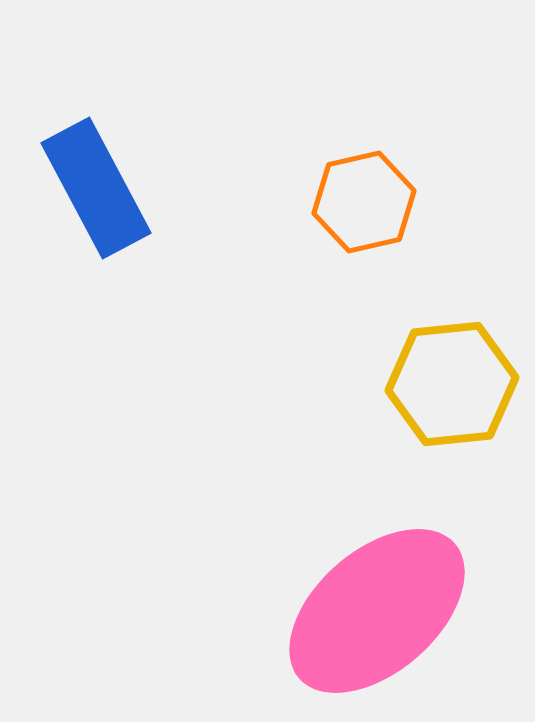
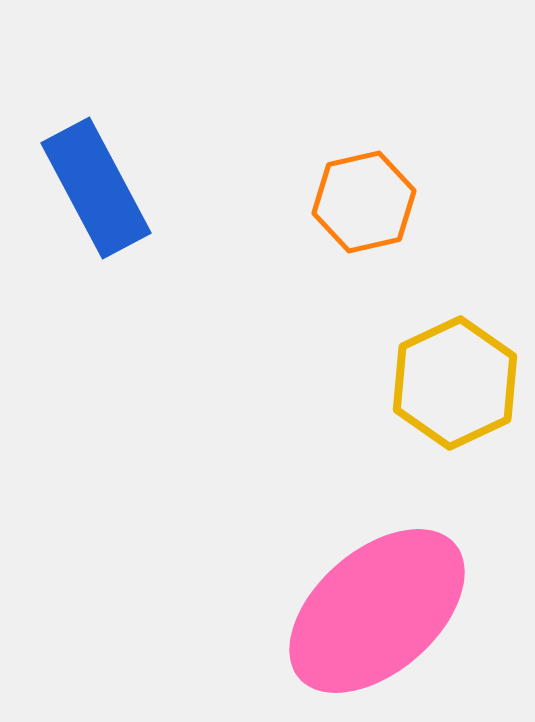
yellow hexagon: moved 3 px right, 1 px up; rotated 19 degrees counterclockwise
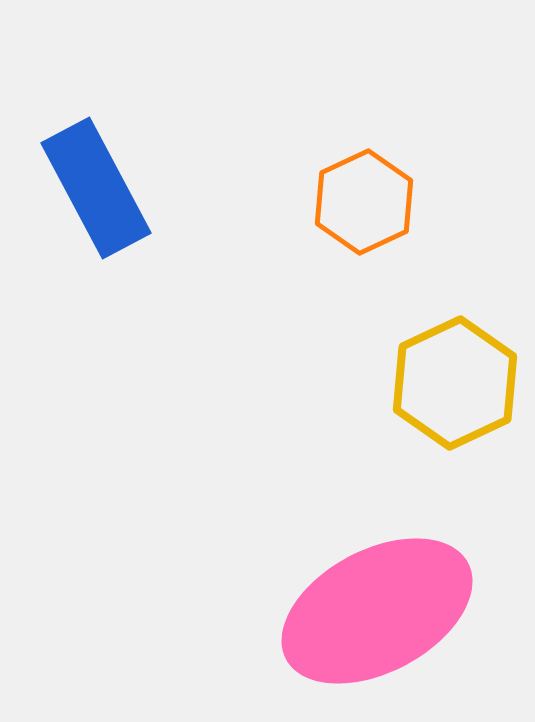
orange hexagon: rotated 12 degrees counterclockwise
pink ellipse: rotated 13 degrees clockwise
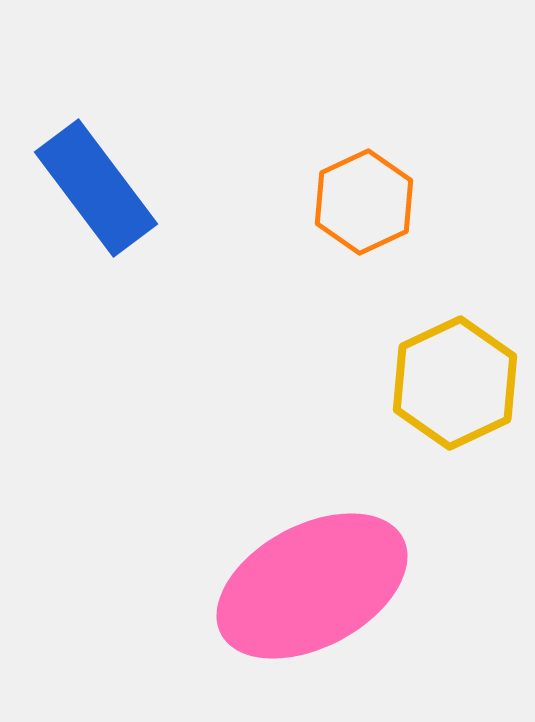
blue rectangle: rotated 9 degrees counterclockwise
pink ellipse: moved 65 px left, 25 px up
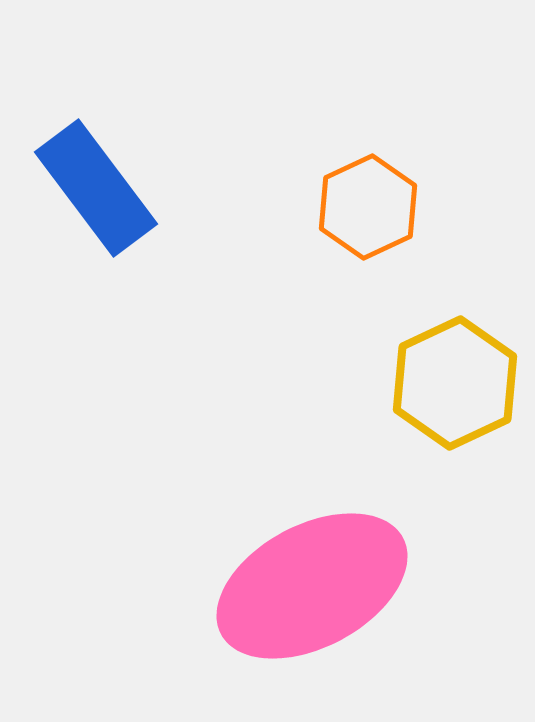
orange hexagon: moved 4 px right, 5 px down
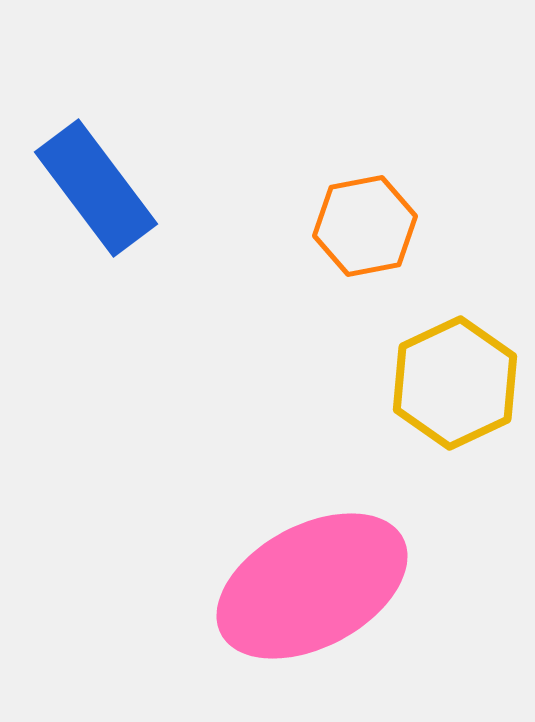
orange hexagon: moved 3 px left, 19 px down; rotated 14 degrees clockwise
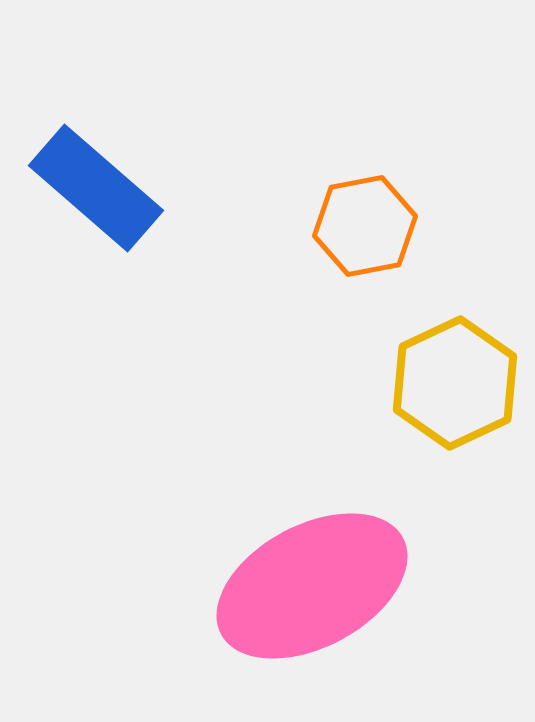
blue rectangle: rotated 12 degrees counterclockwise
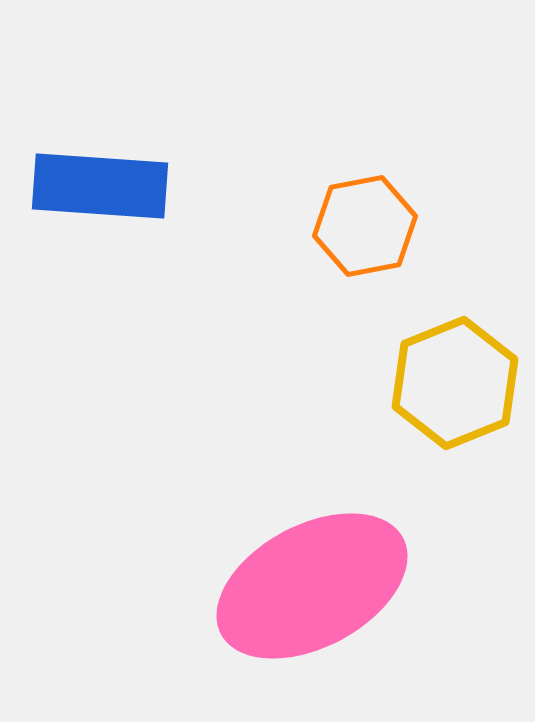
blue rectangle: moved 4 px right, 2 px up; rotated 37 degrees counterclockwise
yellow hexagon: rotated 3 degrees clockwise
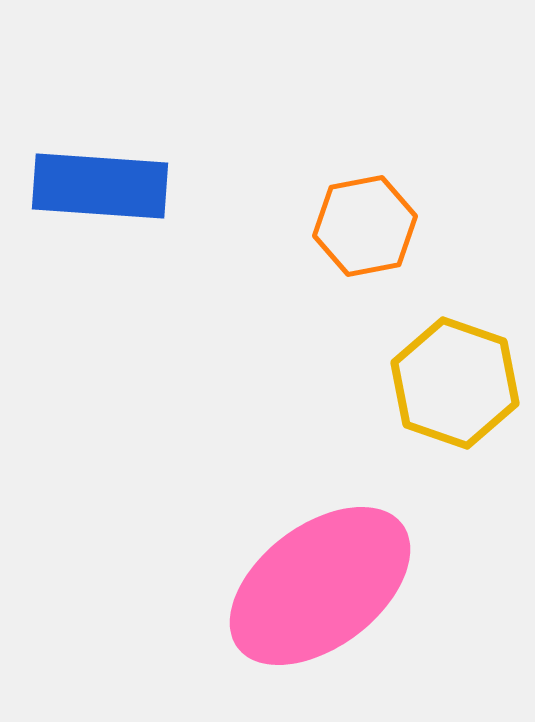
yellow hexagon: rotated 19 degrees counterclockwise
pink ellipse: moved 8 px right; rotated 9 degrees counterclockwise
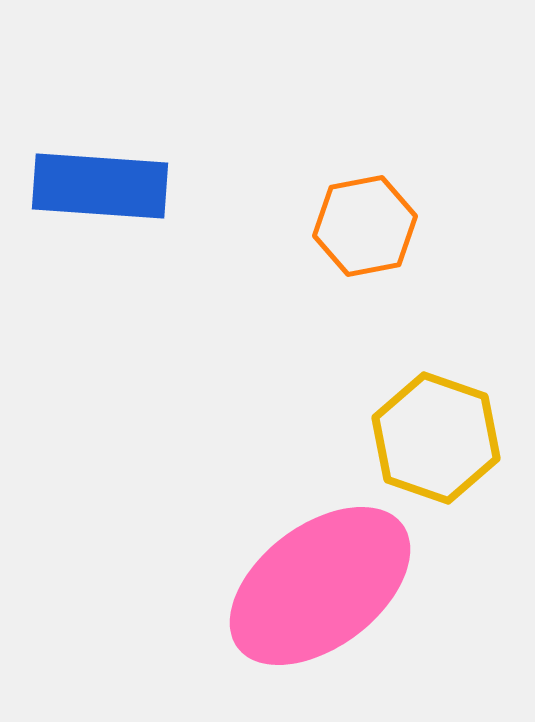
yellow hexagon: moved 19 px left, 55 px down
